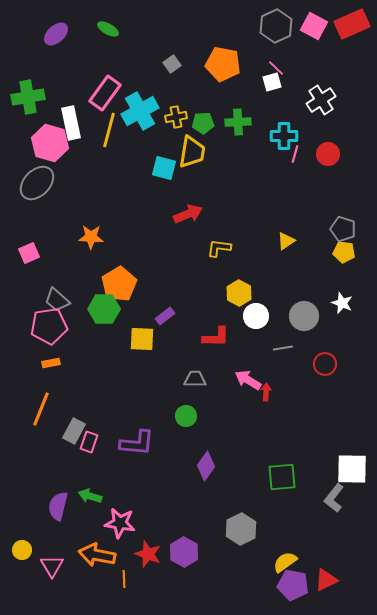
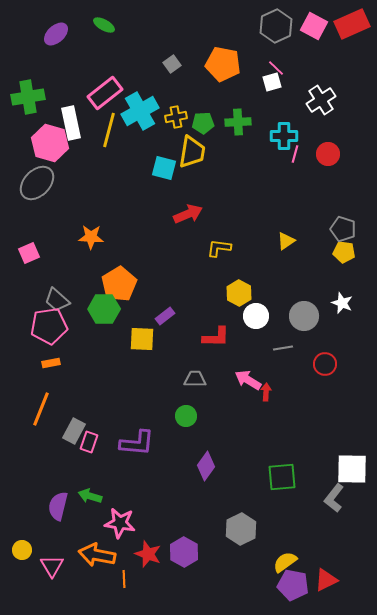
green ellipse at (108, 29): moved 4 px left, 4 px up
pink rectangle at (105, 93): rotated 16 degrees clockwise
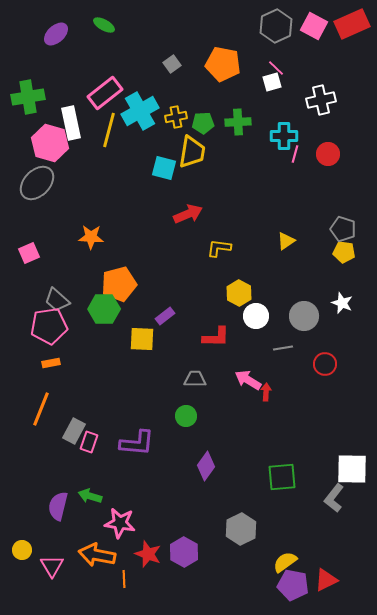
white cross at (321, 100): rotated 20 degrees clockwise
orange pentagon at (119, 284): rotated 16 degrees clockwise
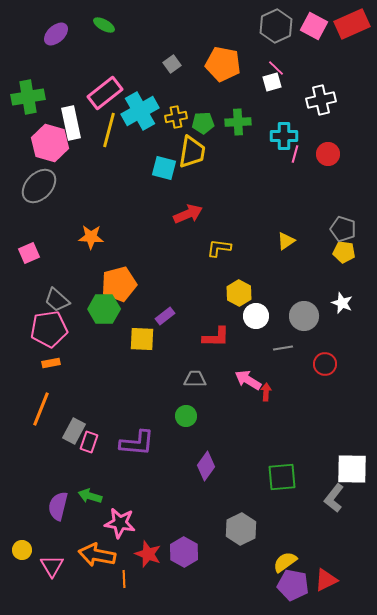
gray ellipse at (37, 183): moved 2 px right, 3 px down
pink pentagon at (49, 326): moved 3 px down
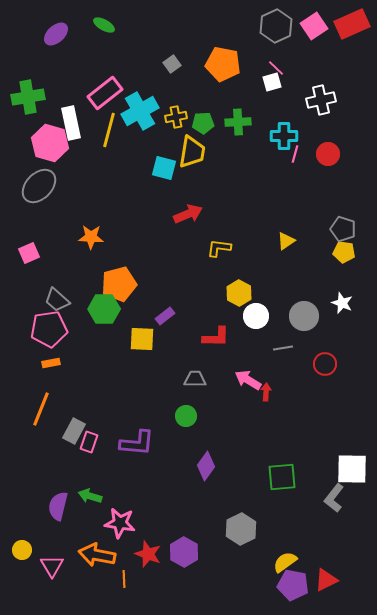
pink square at (314, 26): rotated 28 degrees clockwise
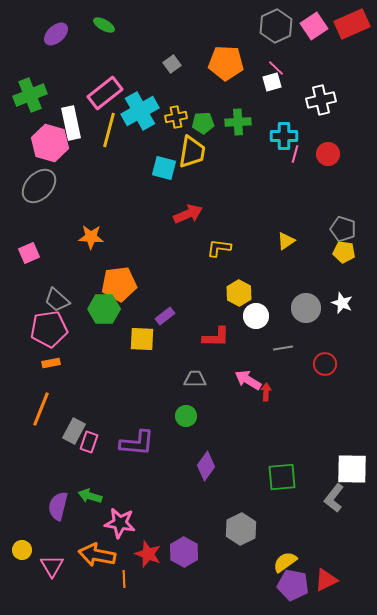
orange pentagon at (223, 64): moved 3 px right, 1 px up; rotated 8 degrees counterclockwise
green cross at (28, 97): moved 2 px right, 2 px up; rotated 12 degrees counterclockwise
orange pentagon at (119, 284): rotated 8 degrees clockwise
gray circle at (304, 316): moved 2 px right, 8 px up
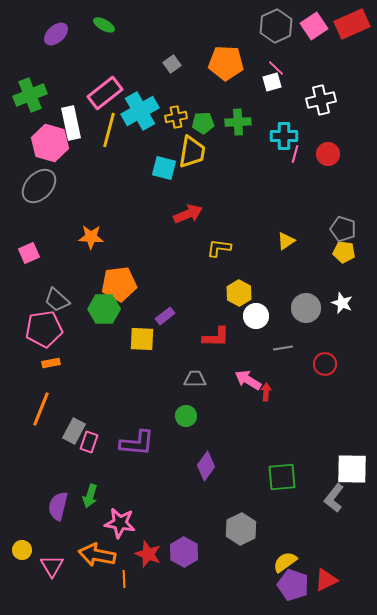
pink pentagon at (49, 329): moved 5 px left
green arrow at (90, 496): rotated 90 degrees counterclockwise
purple pentagon at (293, 585): rotated 8 degrees clockwise
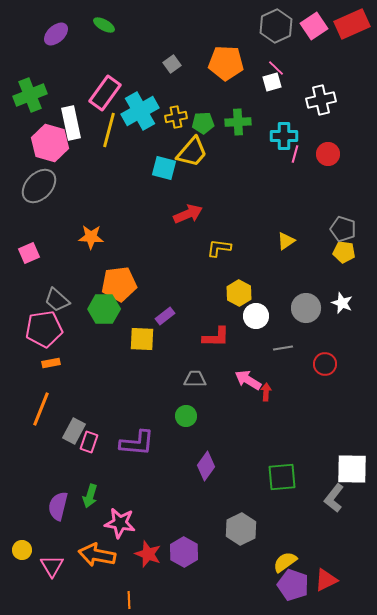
pink rectangle at (105, 93): rotated 16 degrees counterclockwise
yellow trapezoid at (192, 152): rotated 32 degrees clockwise
orange line at (124, 579): moved 5 px right, 21 px down
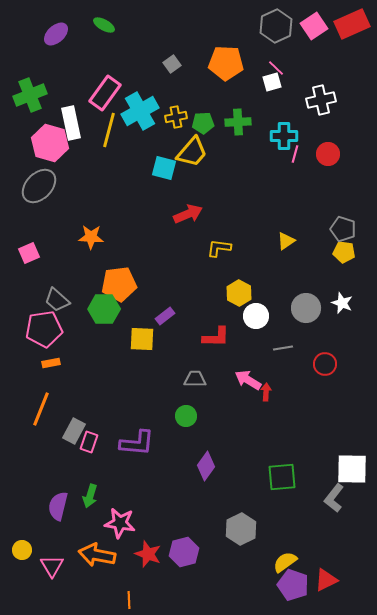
purple hexagon at (184, 552): rotated 16 degrees clockwise
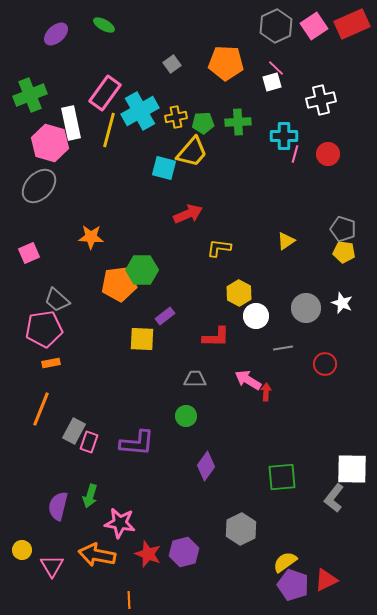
green hexagon at (104, 309): moved 38 px right, 39 px up
